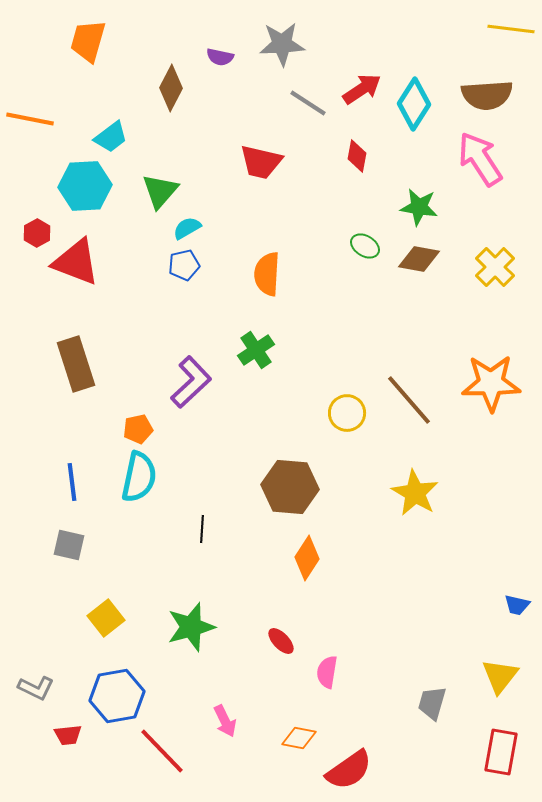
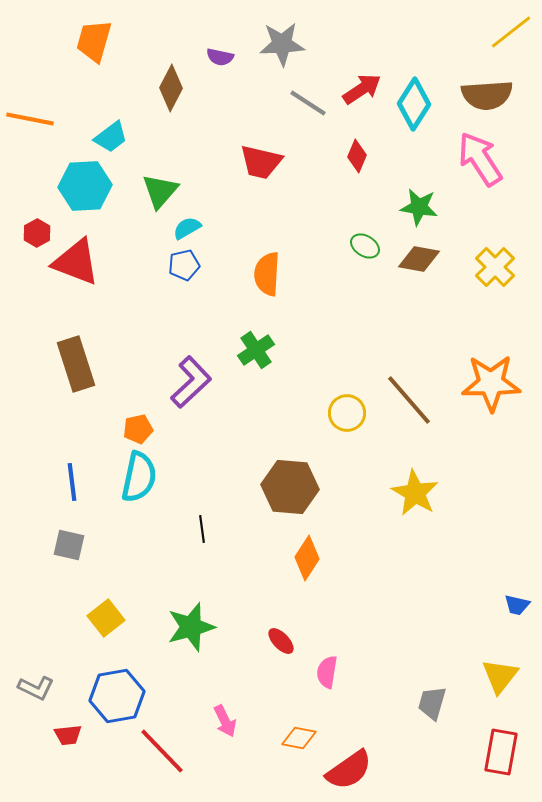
yellow line at (511, 29): moved 3 px down; rotated 45 degrees counterclockwise
orange trapezoid at (88, 41): moved 6 px right
red diamond at (357, 156): rotated 12 degrees clockwise
black line at (202, 529): rotated 12 degrees counterclockwise
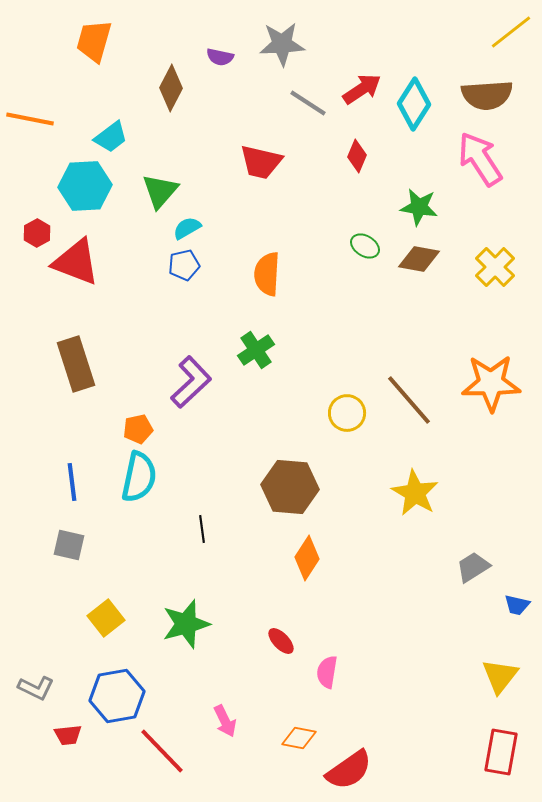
green star at (191, 627): moved 5 px left, 3 px up
gray trapezoid at (432, 703): moved 41 px right, 136 px up; rotated 42 degrees clockwise
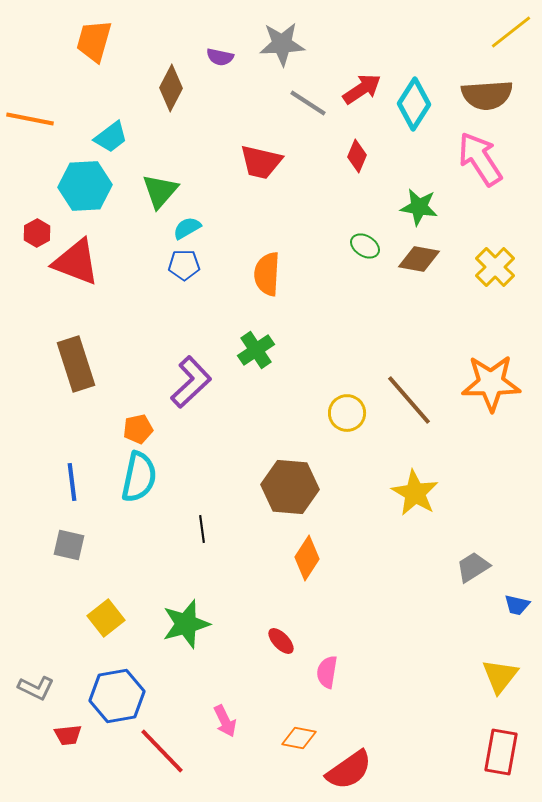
blue pentagon at (184, 265): rotated 12 degrees clockwise
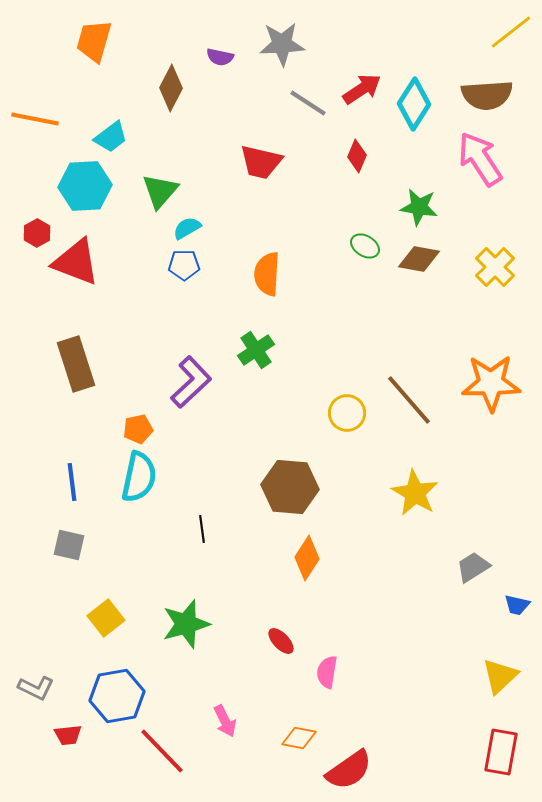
orange line at (30, 119): moved 5 px right
yellow triangle at (500, 676): rotated 9 degrees clockwise
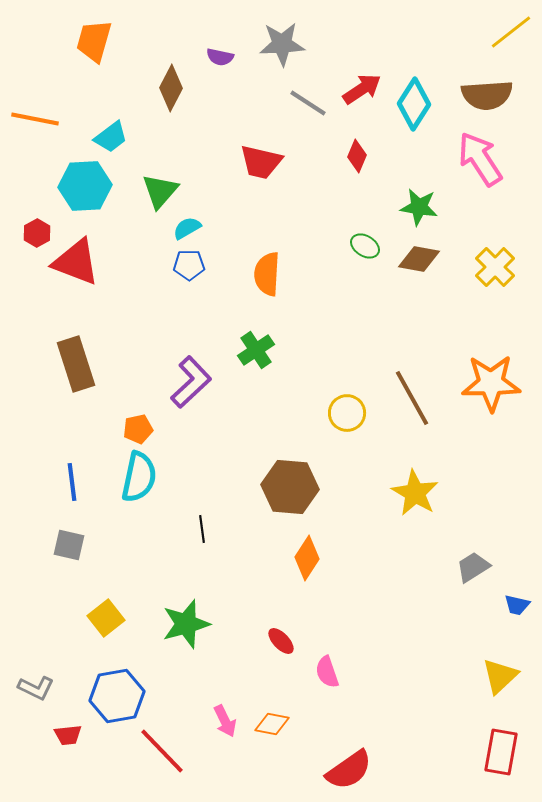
blue pentagon at (184, 265): moved 5 px right
brown line at (409, 400): moved 3 px right, 2 px up; rotated 12 degrees clockwise
pink semicircle at (327, 672): rotated 28 degrees counterclockwise
orange diamond at (299, 738): moved 27 px left, 14 px up
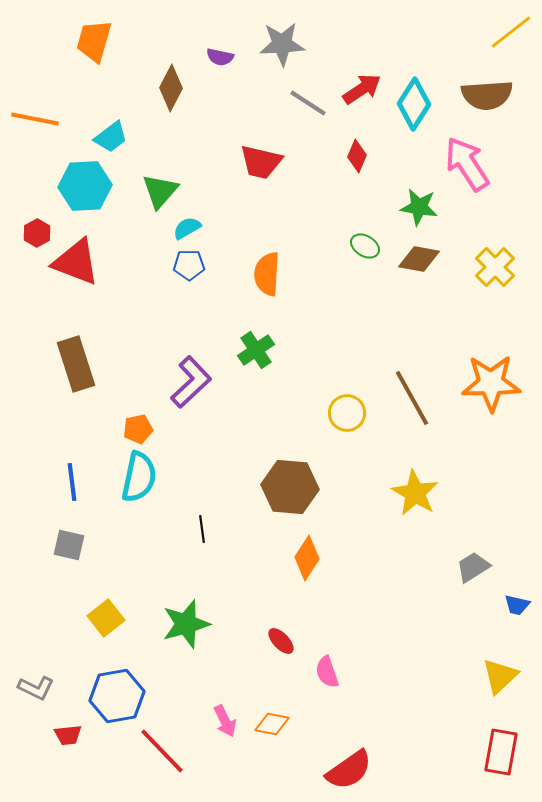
pink arrow at (480, 159): moved 13 px left, 5 px down
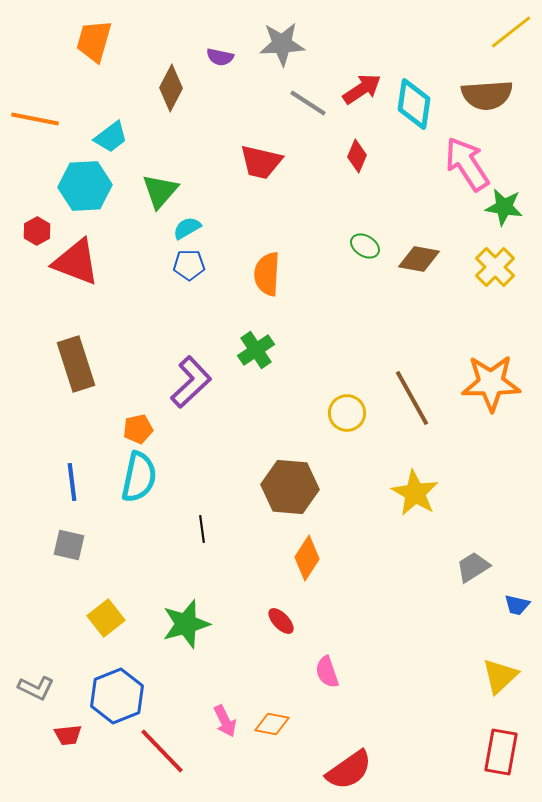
cyan diamond at (414, 104): rotated 24 degrees counterclockwise
green star at (419, 207): moved 85 px right
red hexagon at (37, 233): moved 2 px up
red ellipse at (281, 641): moved 20 px up
blue hexagon at (117, 696): rotated 12 degrees counterclockwise
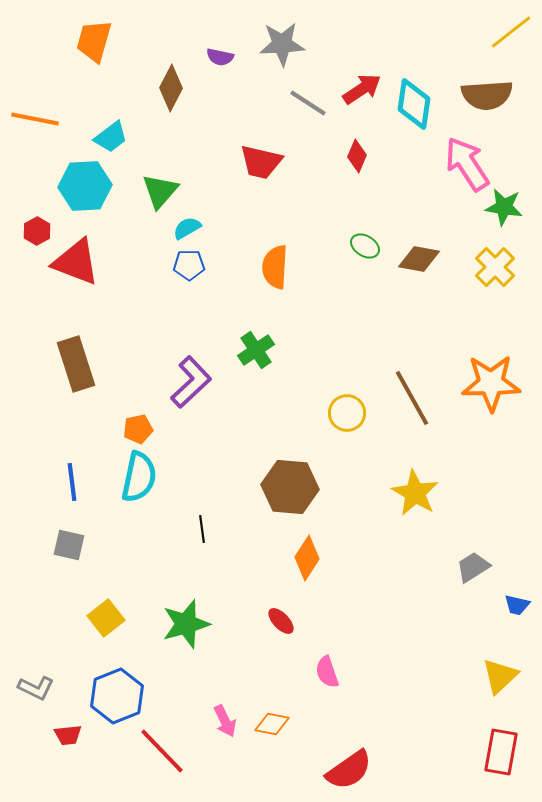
orange semicircle at (267, 274): moved 8 px right, 7 px up
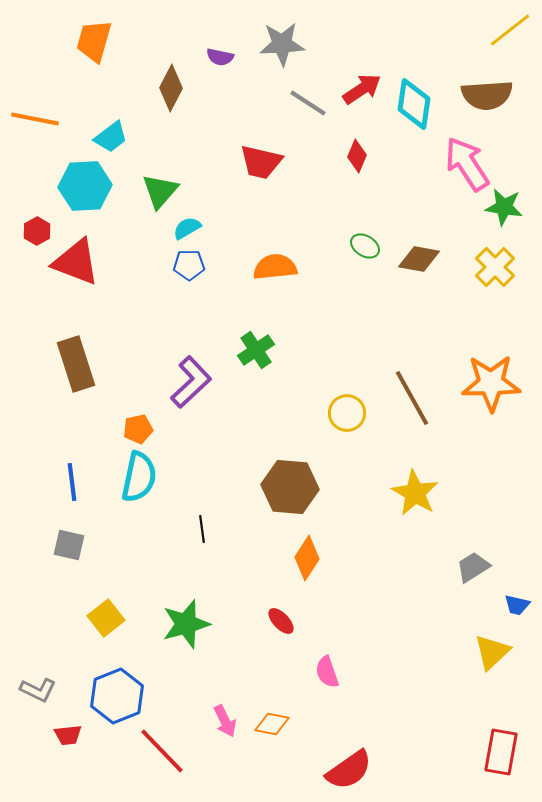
yellow line at (511, 32): moved 1 px left, 2 px up
orange semicircle at (275, 267): rotated 81 degrees clockwise
yellow triangle at (500, 676): moved 8 px left, 24 px up
gray L-shape at (36, 688): moved 2 px right, 2 px down
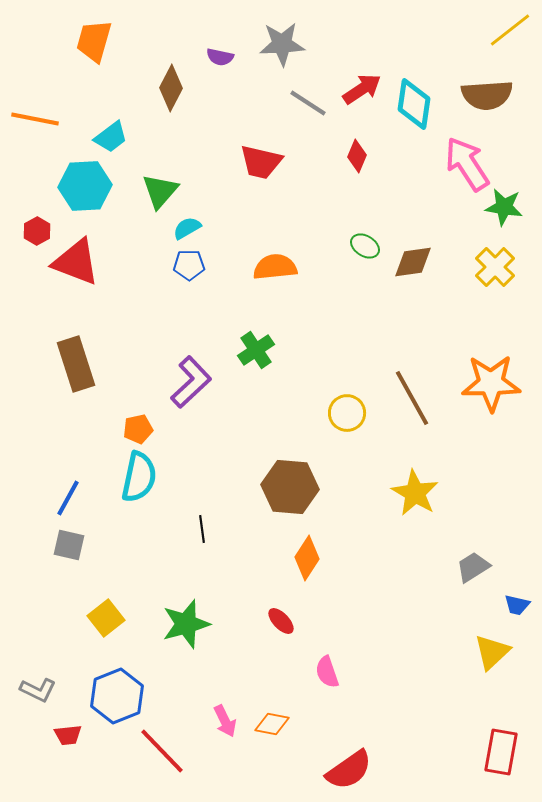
brown diamond at (419, 259): moved 6 px left, 3 px down; rotated 18 degrees counterclockwise
blue line at (72, 482): moved 4 px left, 16 px down; rotated 36 degrees clockwise
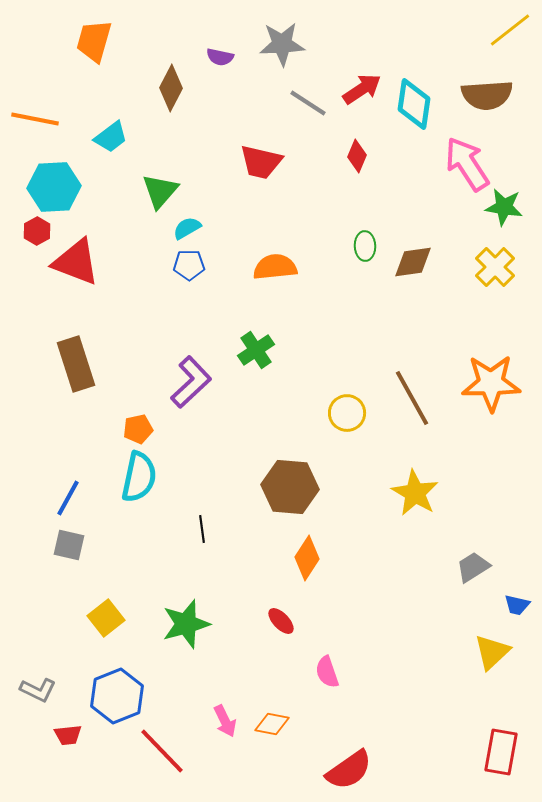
cyan hexagon at (85, 186): moved 31 px left, 1 px down
green ellipse at (365, 246): rotated 56 degrees clockwise
